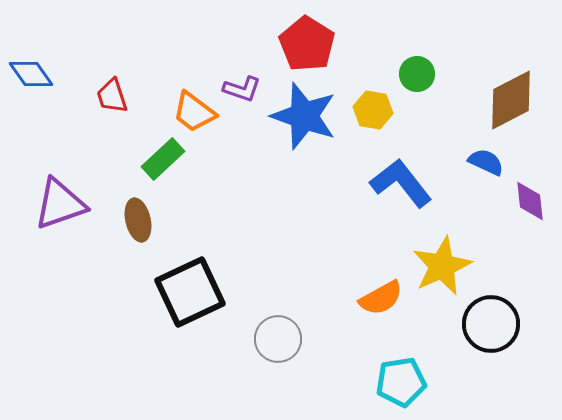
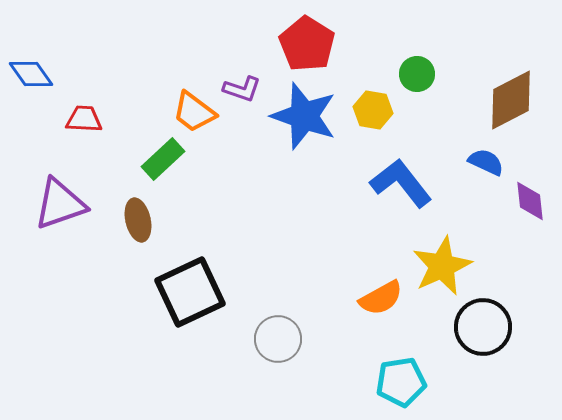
red trapezoid: moved 28 px left, 23 px down; rotated 111 degrees clockwise
black circle: moved 8 px left, 3 px down
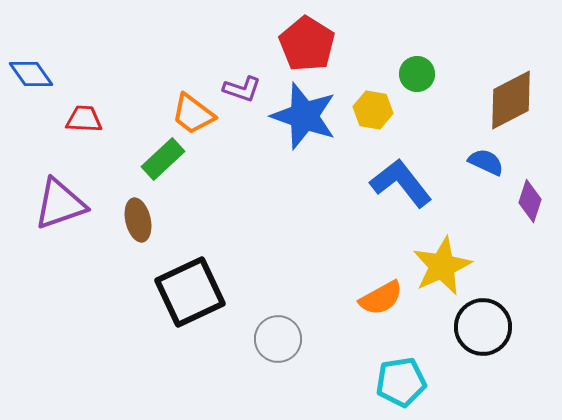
orange trapezoid: moved 1 px left, 2 px down
purple diamond: rotated 24 degrees clockwise
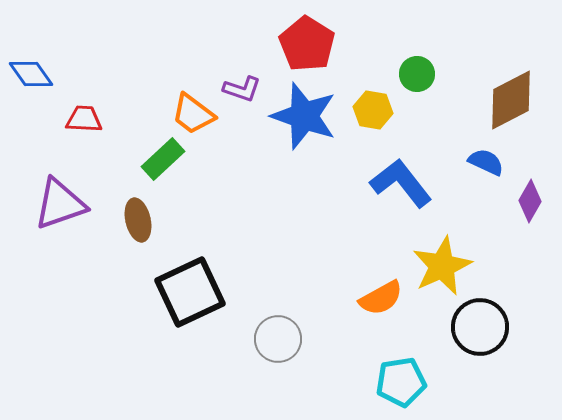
purple diamond: rotated 12 degrees clockwise
black circle: moved 3 px left
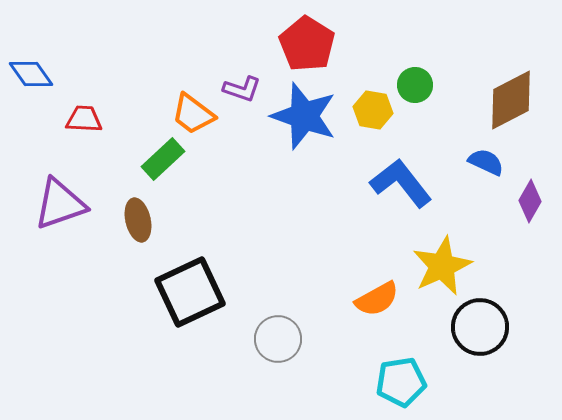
green circle: moved 2 px left, 11 px down
orange semicircle: moved 4 px left, 1 px down
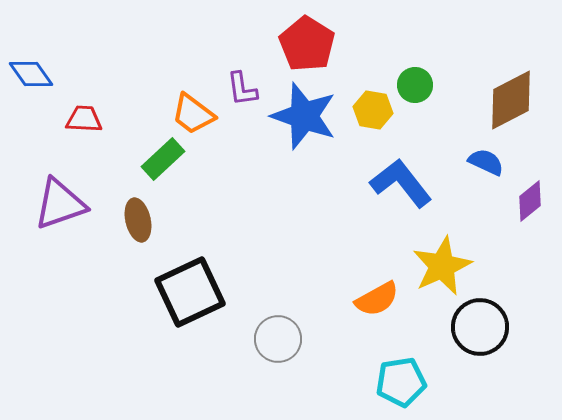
purple L-shape: rotated 63 degrees clockwise
purple diamond: rotated 21 degrees clockwise
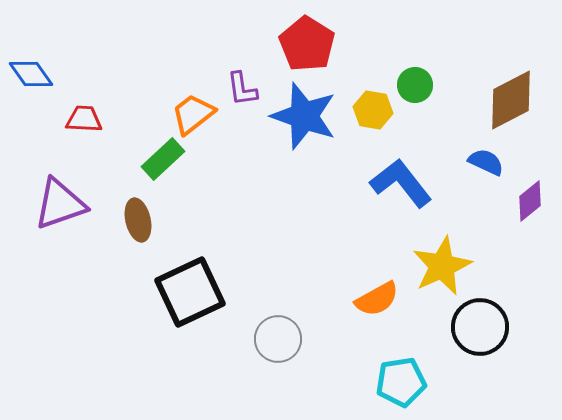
orange trapezoid: rotated 105 degrees clockwise
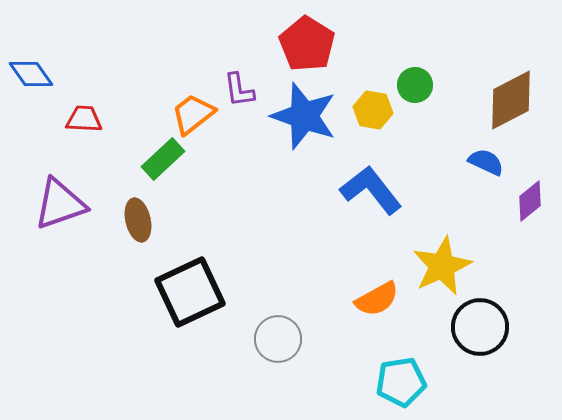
purple L-shape: moved 3 px left, 1 px down
blue L-shape: moved 30 px left, 7 px down
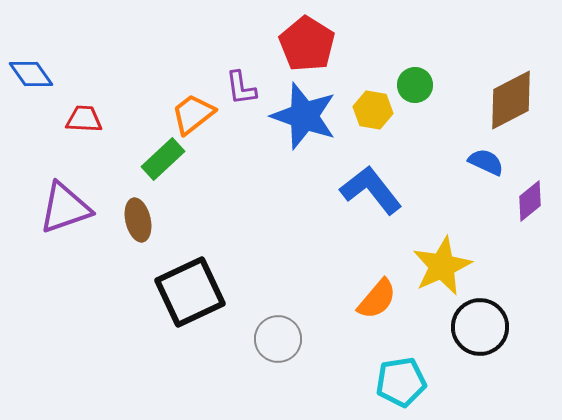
purple L-shape: moved 2 px right, 2 px up
purple triangle: moved 5 px right, 4 px down
orange semicircle: rotated 21 degrees counterclockwise
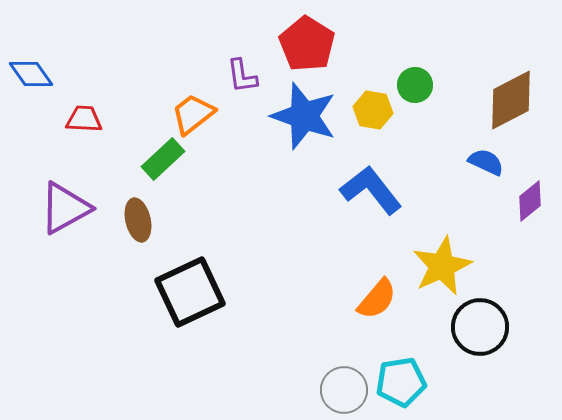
purple L-shape: moved 1 px right, 12 px up
purple triangle: rotated 10 degrees counterclockwise
gray circle: moved 66 px right, 51 px down
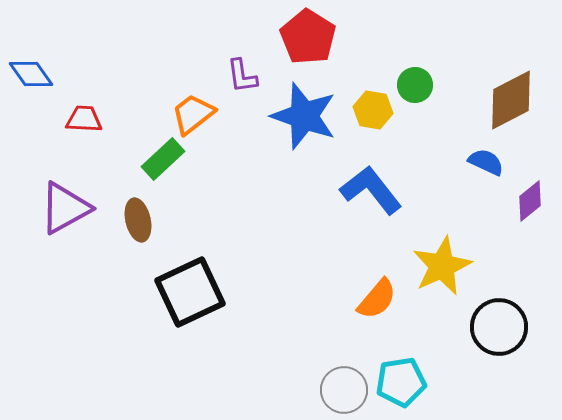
red pentagon: moved 1 px right, 7 px up
black circle: moved 19 px right
